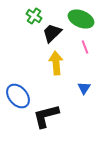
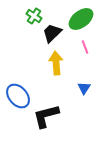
green ellipse: rotated 60 degrees counterclockwise
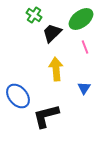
green cross: moved 1 px up
yellow arrow: moved 6 px down
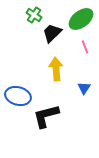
blue ellipse: rotated 35 degrees counterclockwise
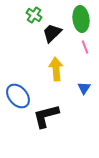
green ellipse: rotated 60 degrees counterclockwise
blue ellipse: rotated 35 degrees clockwise
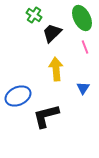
green ellipse: moved 1 px right, 1 px up; rotated 20 degrees counterclockwise
blue triangle: moved 1 px left
blue ellipse: rotated 75 degrees counterclockwise
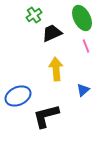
green cross: rotated 21 degrees clockwise
black trapezoid: rotated 20 degrees clockwise
pink line: moved 1 px right, 1 px up
blue triangle: moved 2 px down; rotated 16 degrees clockwise
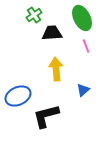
black trapezoid: rotated 20 degrees clockwise
